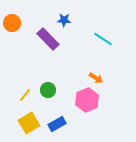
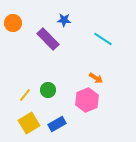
orange circle: moved 1 px right
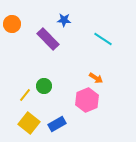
orange circle: moved 1 px left, 1 px down
green circle: moved 4 px left, 4 px up
yellow square: rotated 20 degrees counterclockwise
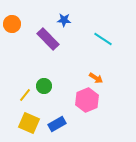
yellow square: rotated 15 degrees counterclockwise
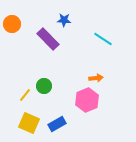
orange arrow: rotated 40 degrees counterclockwise
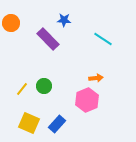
orange circle: moved 1 px left, 1 px up
yellow line: moved 3 px left, 6 px up
blue rectangle: rotated 18 degrees counterclockwise
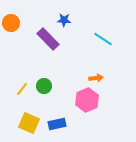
blue rectangle: rotated 36 degrees clockwise
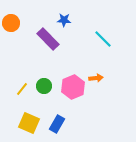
cyan line: rotated 12 degrees clockwise
pink hexagon: moved 14 px left, 13 px up
blue rectangle: rotated 48 degrees counterclockwise
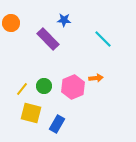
yellow square: moved 2 px right, 10 px up; rotated 10 degrees counterclockwise
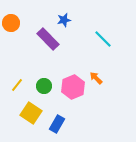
blue star: rotated 16 degrees counterclockwise
orange arrow: rotated 128 degrees counterclockwise
yellow line: moved 5 px left, 4 px up
yellow square: rotated 20 degrees clockwise
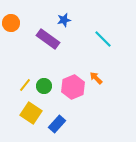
purple rectangle: rotated 10 degrees counterclockwise
yellow line: moved 8 px right
blue rectangle: rotated 12 degrees clockwise
